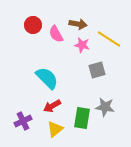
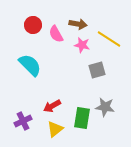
cyan semicircle: moved 17 px left, 13 px up
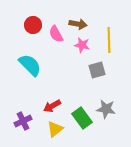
yellow line: moved 1 px down; rotated 55 degrees clockwise
gray star: moved 1 px right, 2 px down
green rectangle: rotated 45 degrees counterclockwise
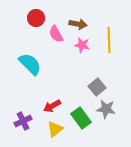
red circle: moved 3 px right, 7 px up
cyan semicircle: moved 1 px up
gray square: moved 17 px down; rotated 24 degrees counterclockwise
green rectangle: moved 1 px left
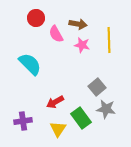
red arrow: moved 3 px right, 4 px up
purple cross: rotated 18 degrees clockwise
yellow triangle: moved 3 px right; rotated 18 degrees counterclockwise
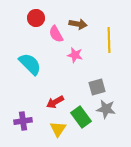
pink star: moved 7 px left, 10 px down
gray square: rotated 24 degrees clockwise
green rectangle: moved 1 px up
